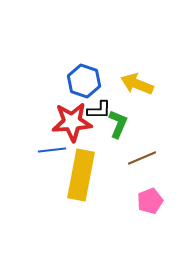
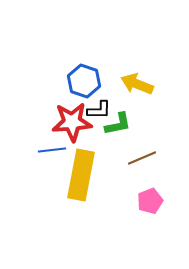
green L-shape: rotated 56 degrees clockwise
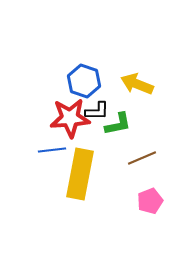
black L-shape: moved 2 px left, 1 px down
red star: moved 2 px left, 4 px up
yellow rectangle: moved 1 px left, 1 px up
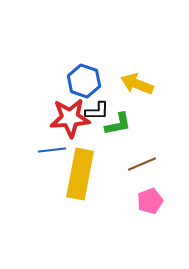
brown line: moved 6 px down
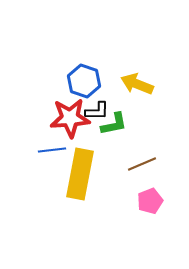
green L-shape: moved 4 px left
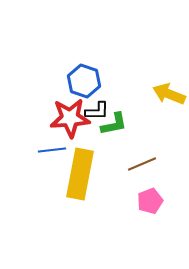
yellow arrow: moved 32 px right, 10 px down
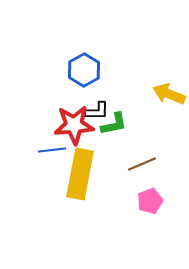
blue hexagon: moved 11 px up; rotated 12 degrees clockwise
red star: moved 4 px right, 7 px down
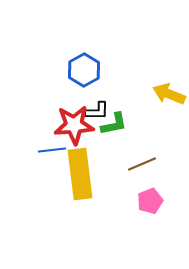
yellow rectangle: rotated 18 degrees counterclockwise
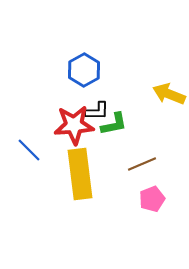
blue line: moved 23 px left; rotated 52 degrees clockwise
pink pentagon: moved 2 px right, 2 px up
